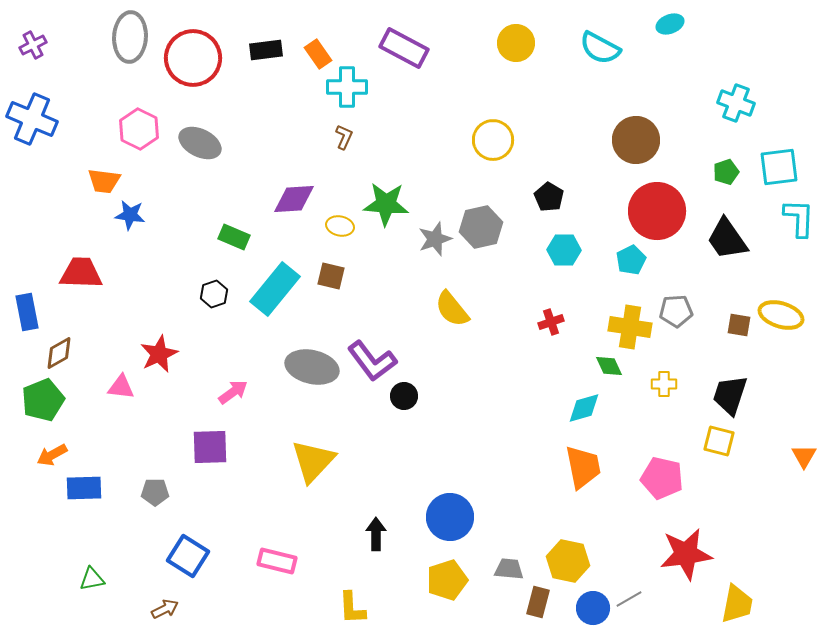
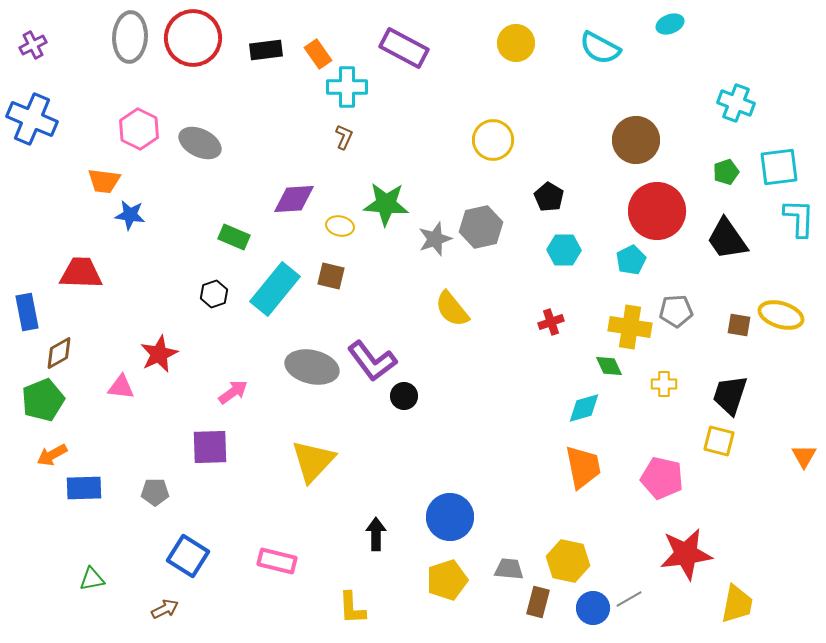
red circle at (193, 58): moved 20 px up
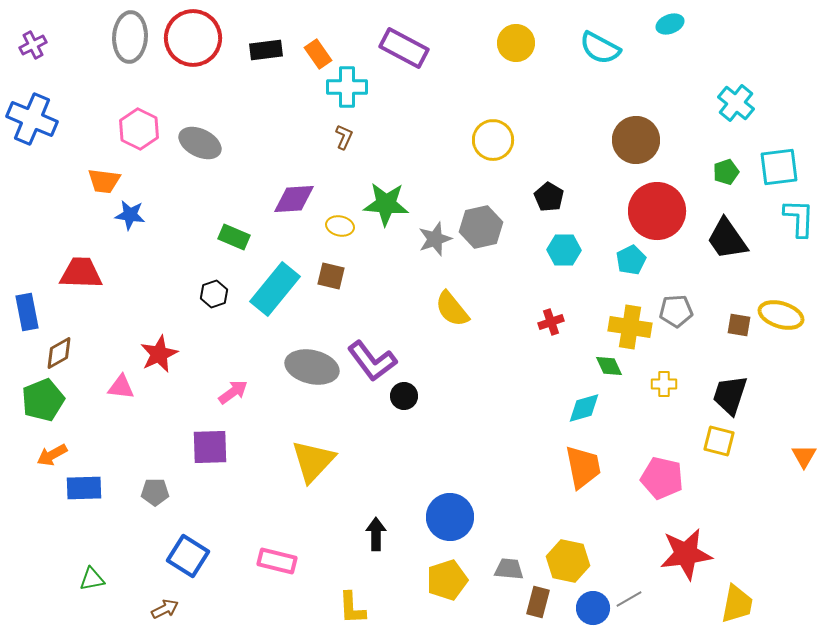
cyan cross at (736, 103): rotated 18 degrees clockwise
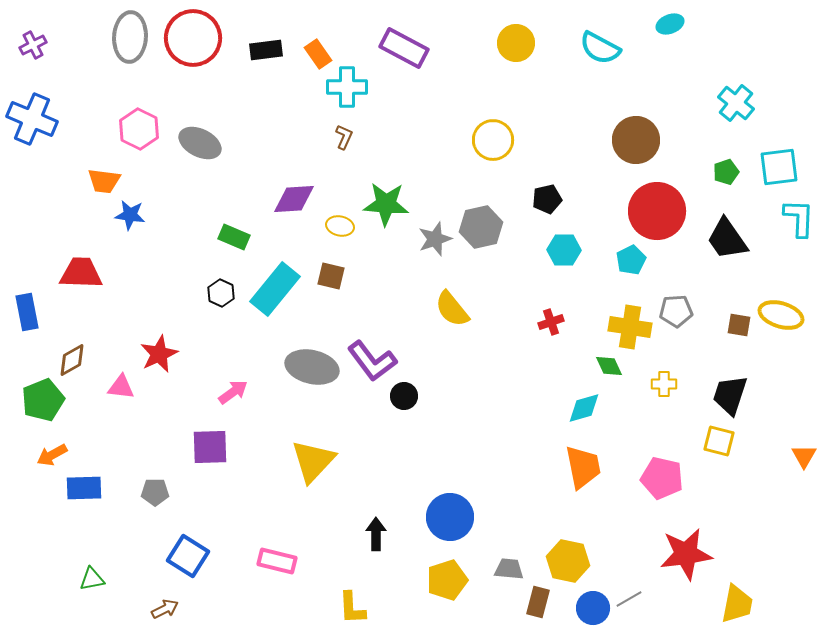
black pentagon at (549, 197): moved 2 px left, 2 px down; rotated 28 degrees clockwise
black hexagon at (214, 294): moved 7 px right, 1 px up; rotated 16 degrees counterclockwise
brown diamond at (59, 353): moved 13 px right, 7 px down
